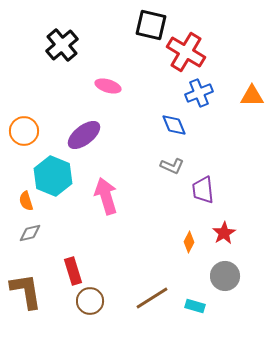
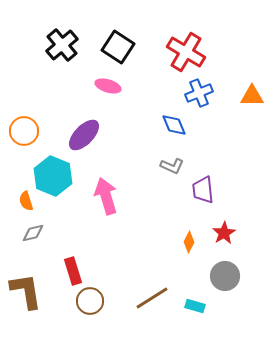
black square: moved 33 px left, 22 px down; rotated 20 degrees clockwise
purple ellipse: rotated 8 degrees counterclockwise
gray diamond: moved 3 px right
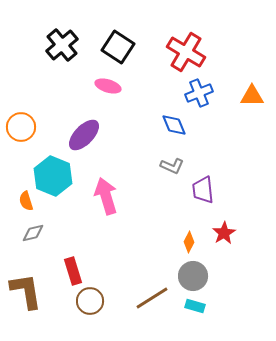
orange circle: moved 3 px left, 4 px up
gray circle: moved 32 px left
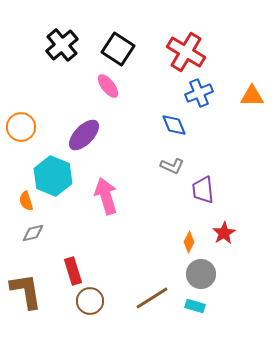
black square: moved 2 px down
pink ellipse: rotated 35 degrees clockwise
gray circle: moved 8 px right, 2 px up
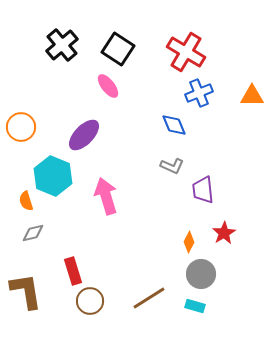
brown line: moved 3 px left
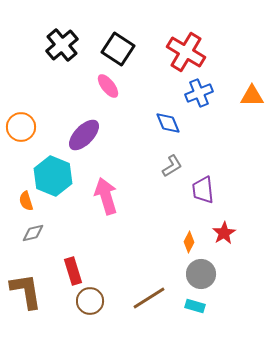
blue diamond: moved 6 px left, 2 px up
gray L-shape: rotated 55 degrees counterclockwise
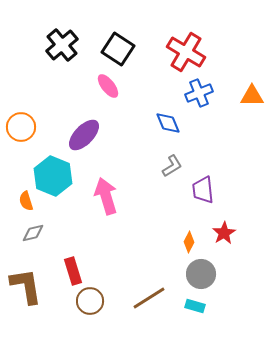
brown L-shape: moved 5 px up
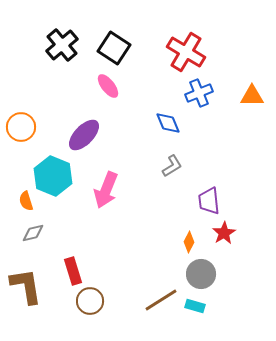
black square: moved 4 px left, 1 px up
purple trapezoid: moved 6 px right, 11 px down
pink arrow: moved 6 px up; rotated 141 degrees counterclockwise
brown line: moved 12 px right, 2 px down
